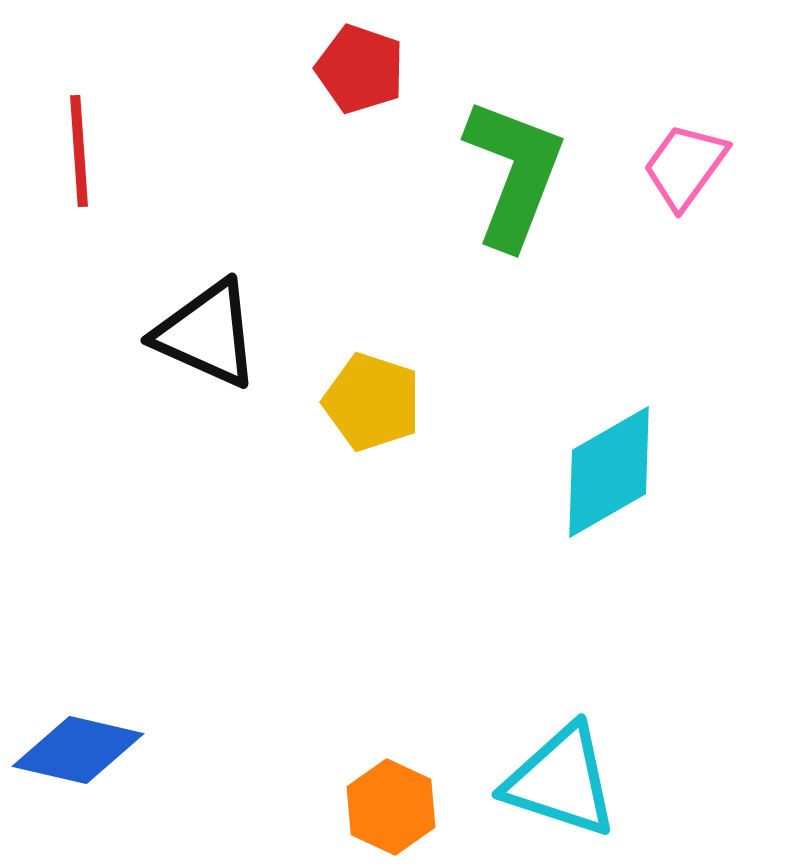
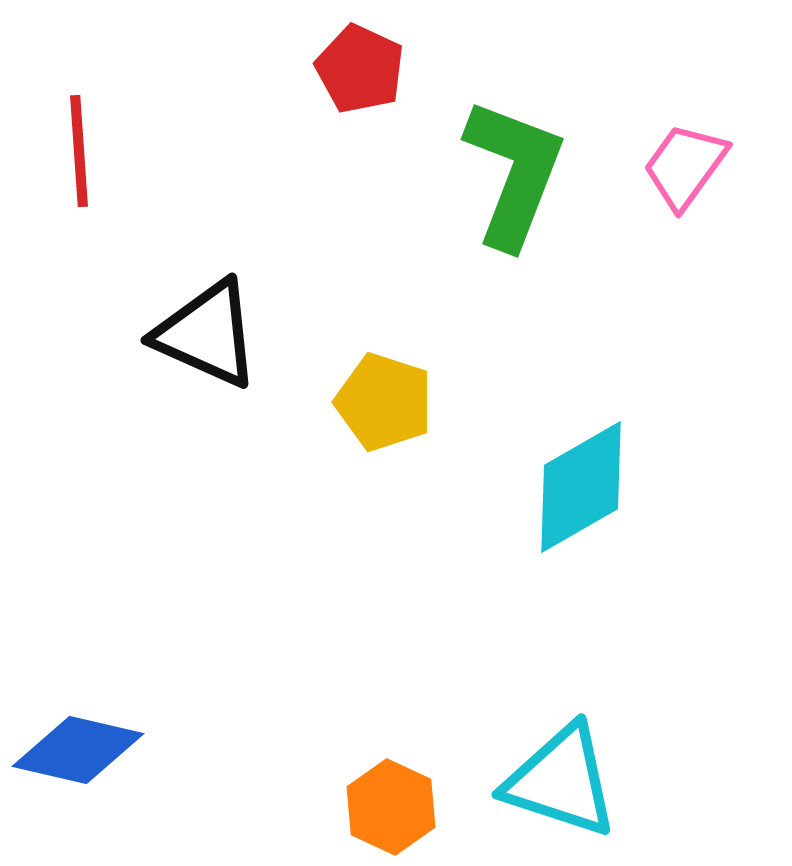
red pentagon: rotated 6 degrees clockwise
yellow pentagon: moved 12 px right
cyan diamond: moved 28 px left, 15 px down
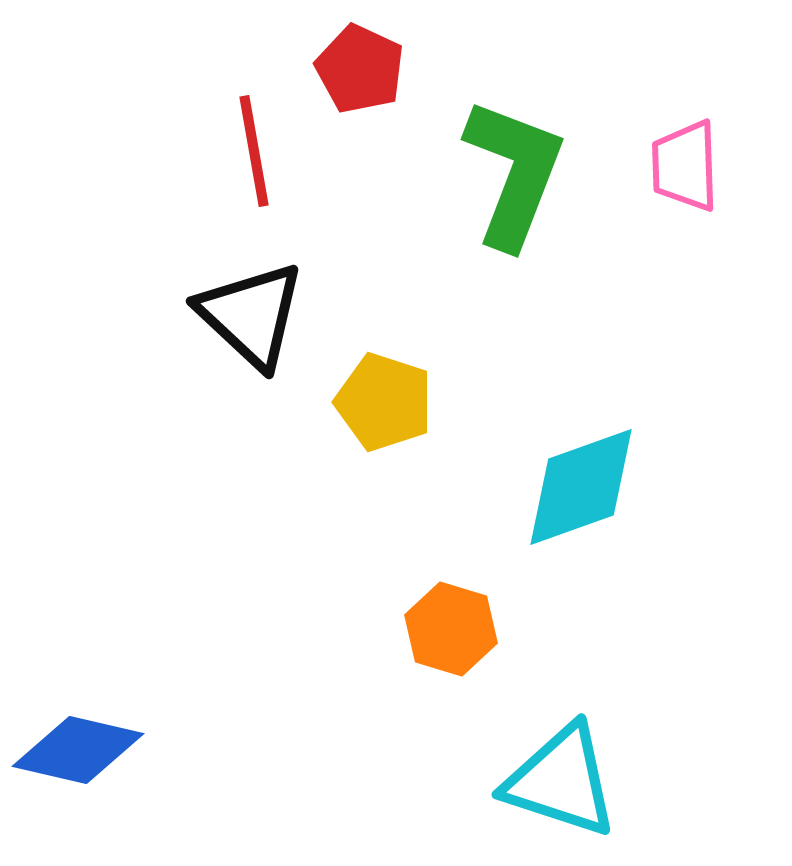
red line: moved 175 px right; rotated 6 degrees counterclockwise
pink trapezoid: rotated 38 degrees counterclockwise
black triangle: moved 44 px right, 19 px up; rotated 19 degrees clockwise
cyan diamond: rotated 10 degrees clockwise
orange hexagon: moved 60 px right, 178 px up; rotated 8 degrees counterclockwise
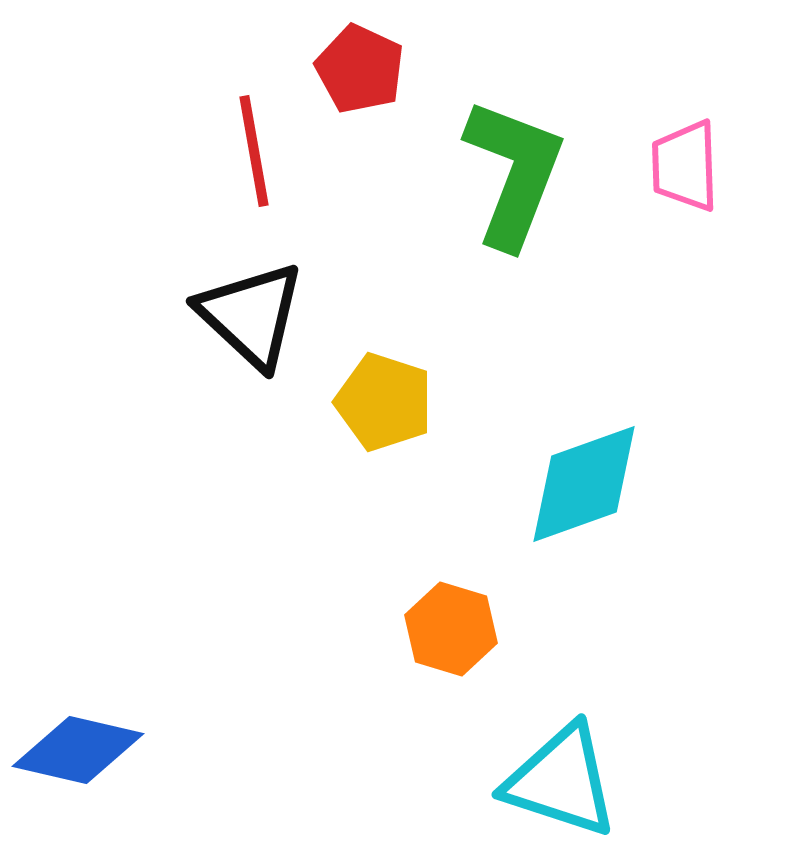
cyan diamond: moved 3 px right, 3 px up
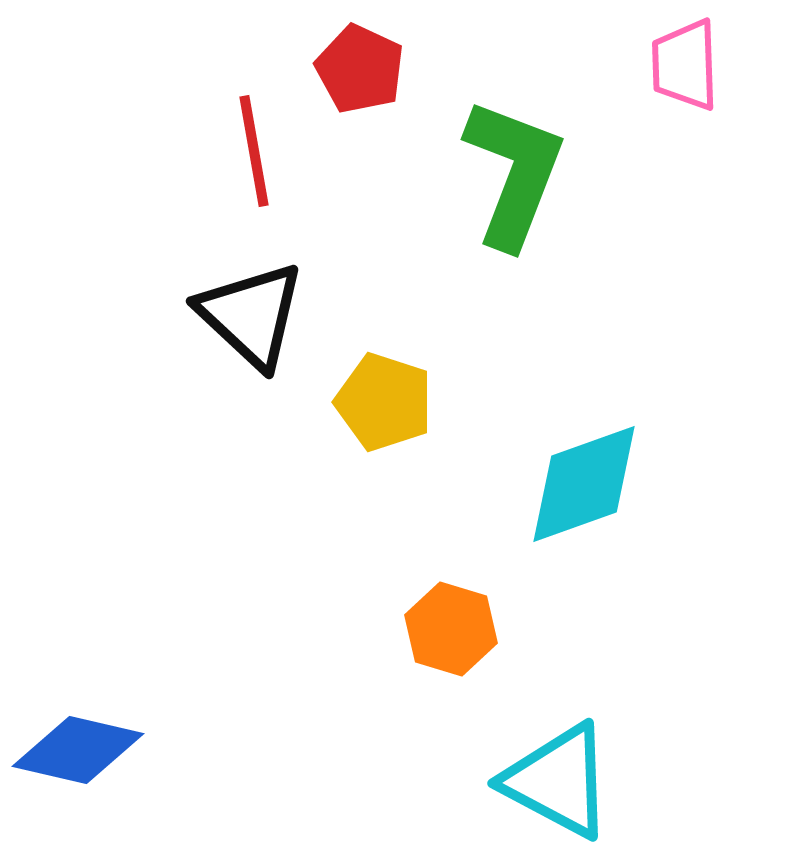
pink trapezoid: moved 101 px up
cyan triangle: moved 3 px left; rotated 10 degrees clockwise
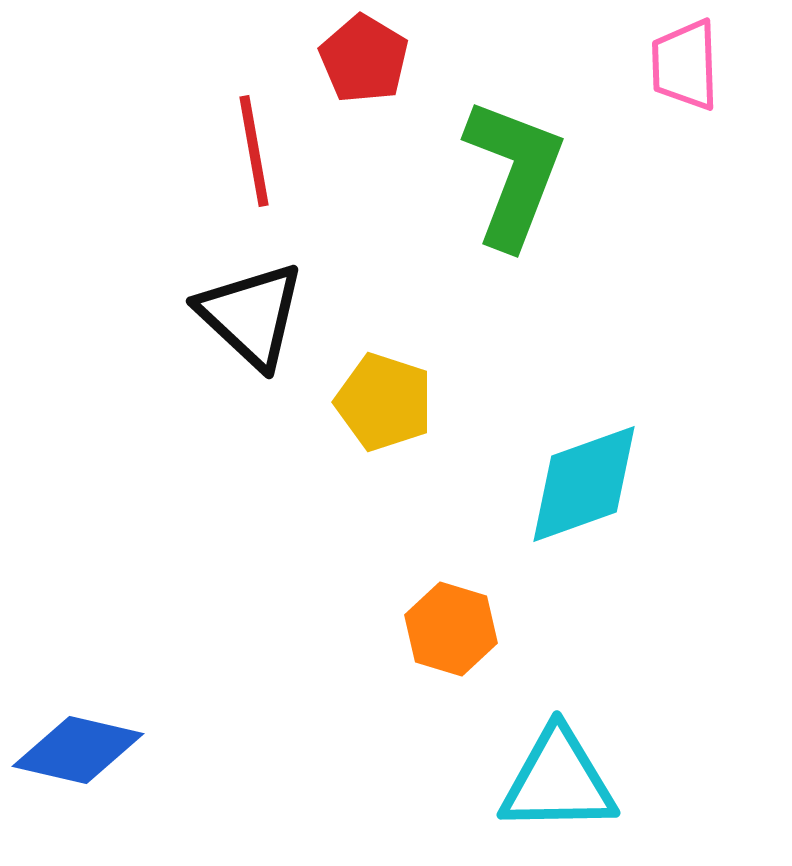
red pentagon: moved 4 px right, 10 px up; rotated 6 degrees clockwise
cyan triangle: rotated 29 degrees counterclockwise
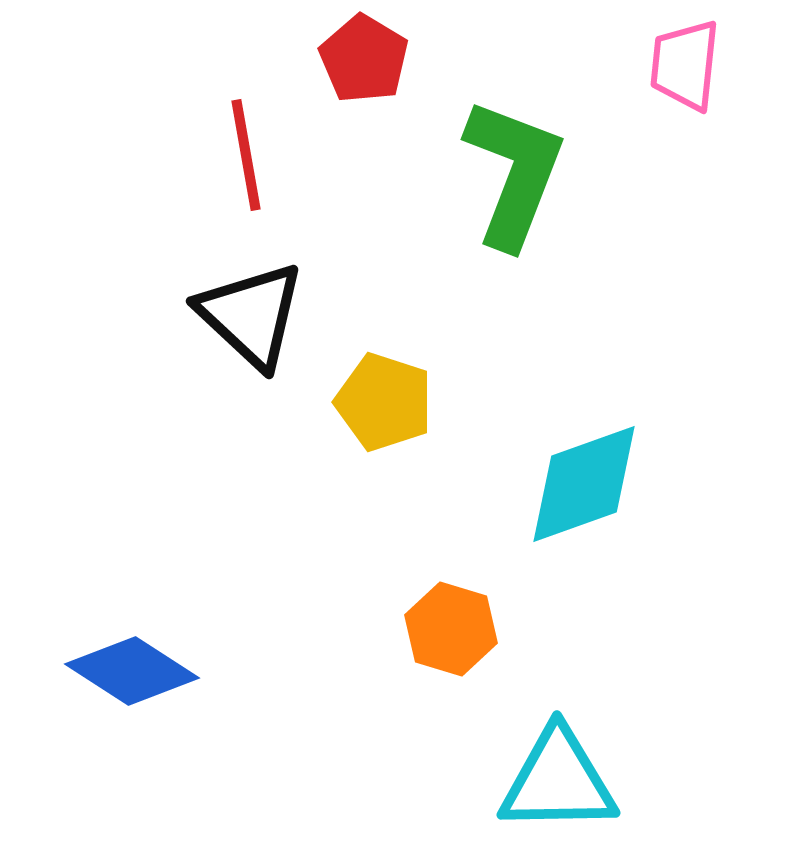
pink trapezoid: rotated 8 degrees clockwise
red line: moved 8 px left, 4 px down
blue diamond: moved 54 px right, 79 px up; rotated 20 degrees clockwise
